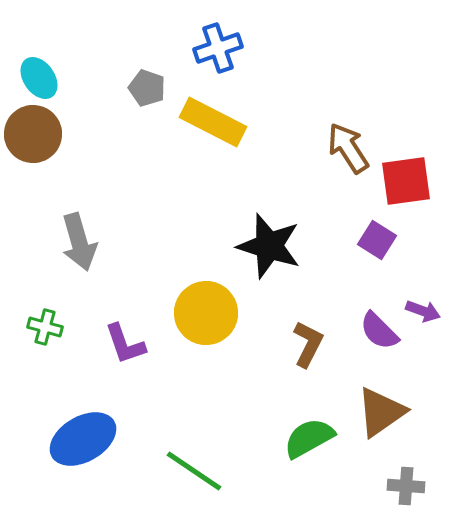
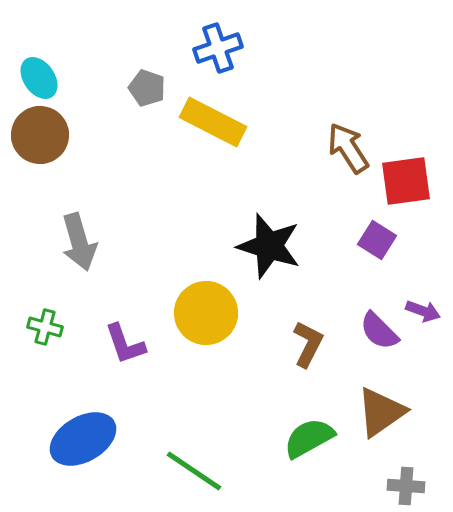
brown circle: moved 7 px right, 1 px down
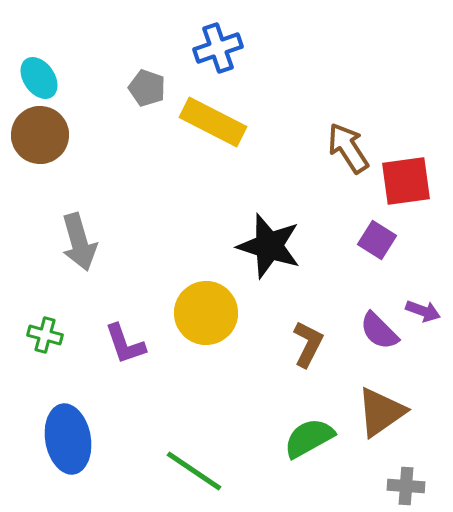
green cross: moved 8 px down
blue ellipse: moved 15 px left; rotated 70 degrees counterclockwise
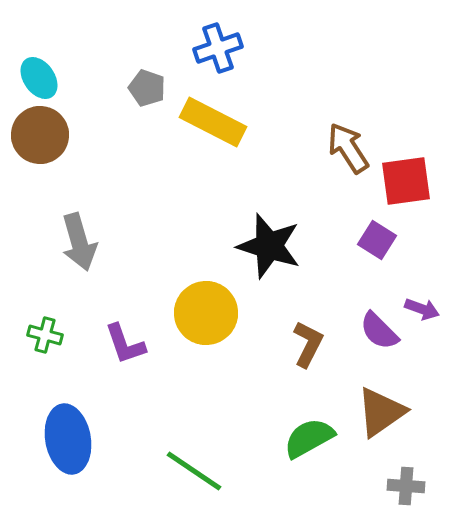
purple arrow: moved 1 px left, 2 px up
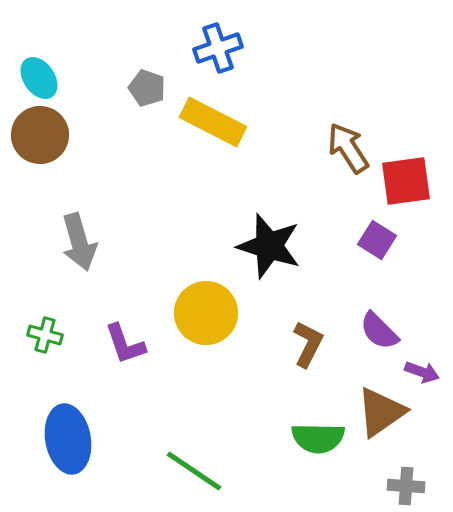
purple arrow: moved 63 px down
green semicircle: moved 9 px right; rotated 150 degrees counterclockwise
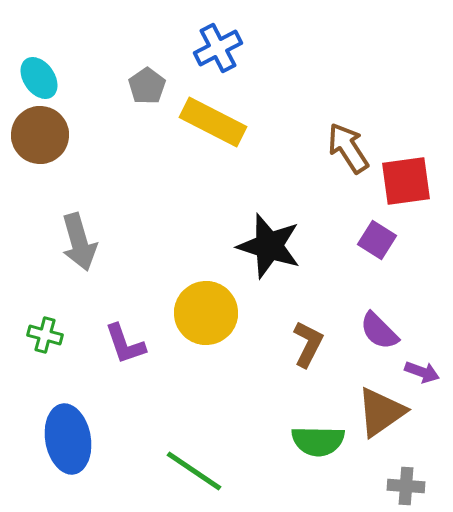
blue cross: rotated 9 degrees counterclockwise
gray pentagon: moved 2 px up; rotated 18 degrees clockwise
green semicircle: moved 3 px down
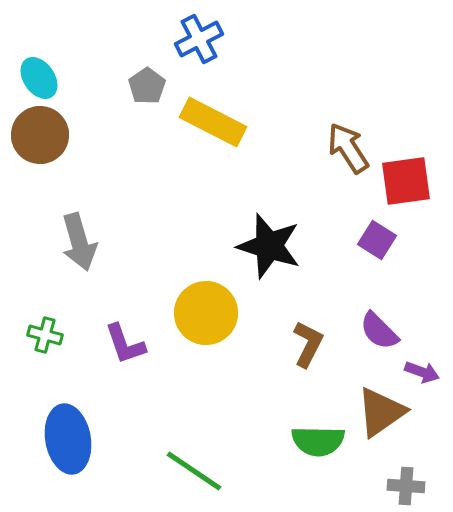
blue cross: moved 19 px left, 9 px up
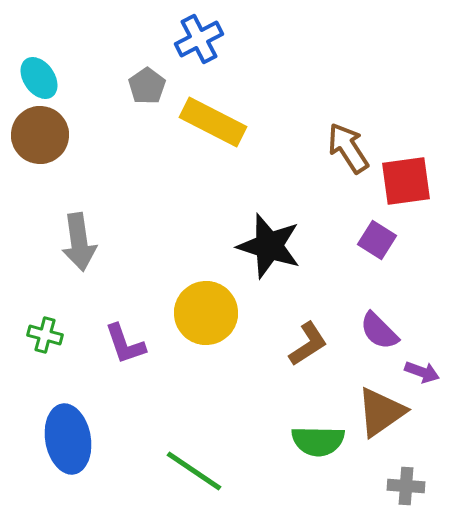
gray arrow: rotated 8 degrees clockwise
brown L-shape: rotated 30 degrees clockwise
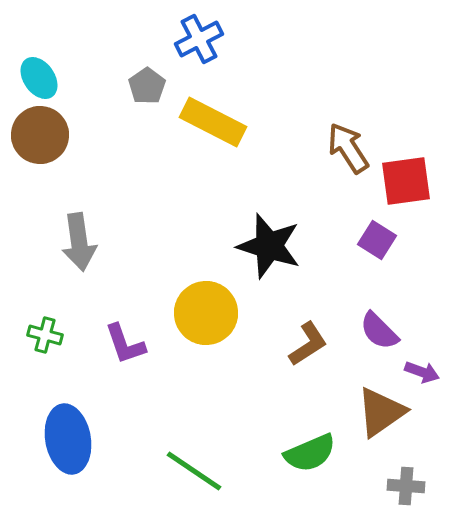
green semicircle: moved 8 px left, 12 px down; rotated 24 degrees counterclockwise
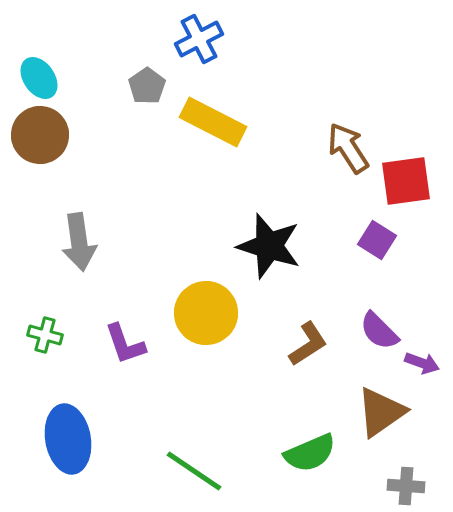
purple arrow: moved 9 px up
